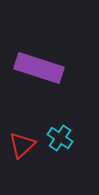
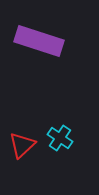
purple rectangle: moved 27 px up
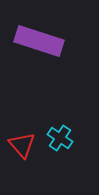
red triangle: rotated 28 degrees counterclockwise
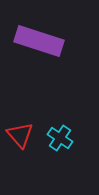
red triangle: moved 2 px left, 10 px up
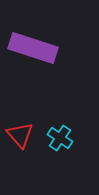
purple rectangle: moved 6 px left, 7 px down
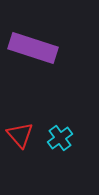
cyan cross: rotated 20 degrees clockwise
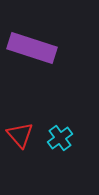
purple rectangle: moved 1 px left
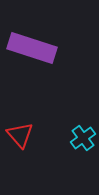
cyan cross: moved 23 px right
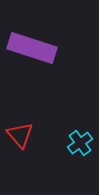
cyan cross: moved 3 px left, 5 px down
